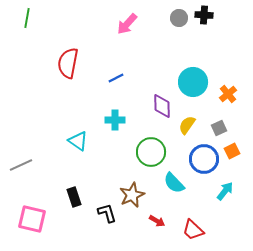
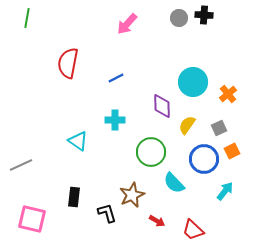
black rectangle: rotated 24 degrees clockwise
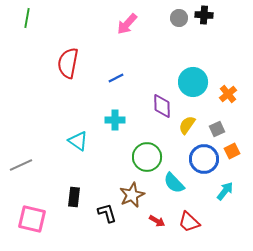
gray square: moved 2 px left, 1 px down
green circle: moved 4 px left, 5 px down
red trapezoid: moved 4 px left, 8 px up
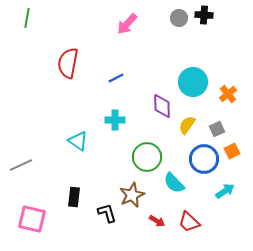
cyan arrow: rotated 18 degrees clockwise
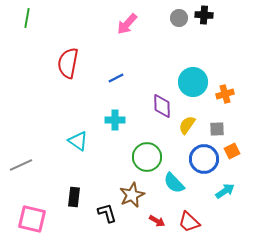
orange cross: moved 3 px left; rotated 24 degrees clockwise
gray square: rotated 21 degrees clockwise
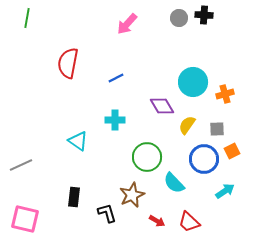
purple diamond: rotated 30 degrees counterclockwise
pink square: moved 7 px left
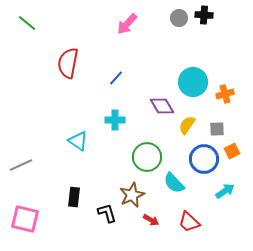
green line: moved 5 px down; rotated 60 degrees counterclockwise
blue line: rotated 21 degrees counterclockwise
red arrow: moved 6 px left, 1 px up
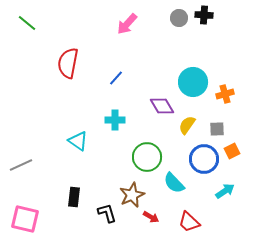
red arrow: moved 3 px up
